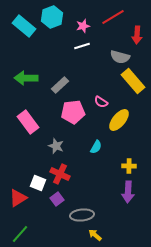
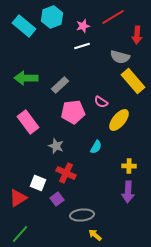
red cross: moved 6 px right, 1 px up
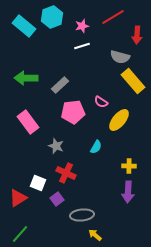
pink star: moved 1 px left
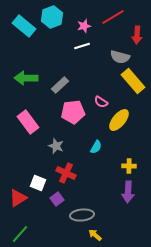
pink star: moved 2 px right
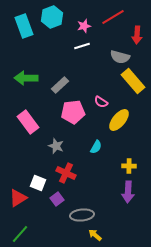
cyan rectangle: rotated 30 degrees clockwise
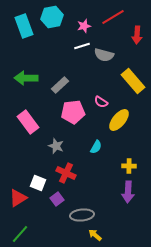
cyan hexagon: rotated 10 degrees clockwise
gray semicircle: moved 16 px left, 2 px up
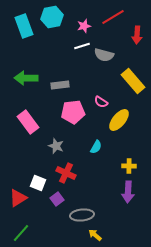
gray rectangle: rotated 36 degrees clockwise
green line: moved 1 px right, 1 px up
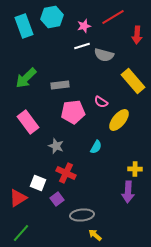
green arrow: rotated 45 degrees counterclockwise
yellow cross: moved 6 px right, 3 px down
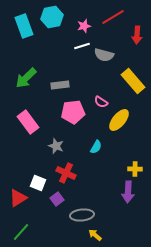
green line: moved 1 px up
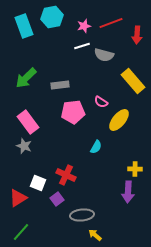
red line: moved 2 px left, 6 px down; rotated 10 degrees clockwise
gray star: moved 32 px left
red cross: moved 2 px down
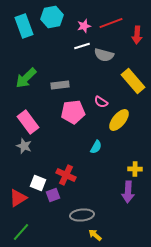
purple square: moved 4 px left, 4 px up; rotated 16 degrees clockwise
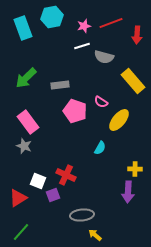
cyan rectangle: moved 1 px left, 2 px down
gray semicircle: moved 2 px down
pink pentagon: moved 2 px right, 1 px up; rotated 25 degrees clockwise
cyan semicircle: moved 4 px right, 1 px down
white square: moved 2 px up
